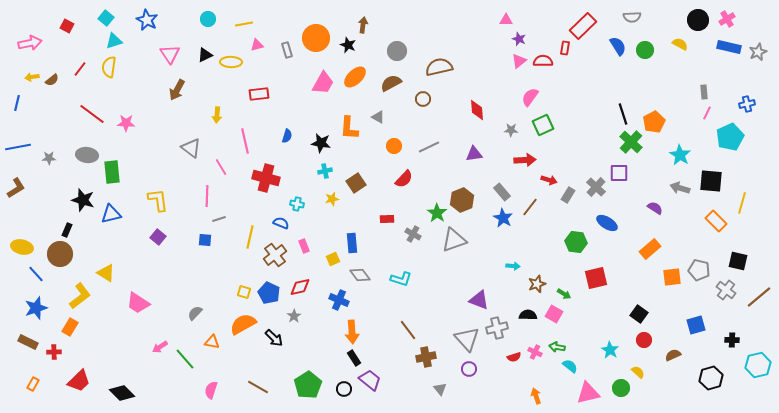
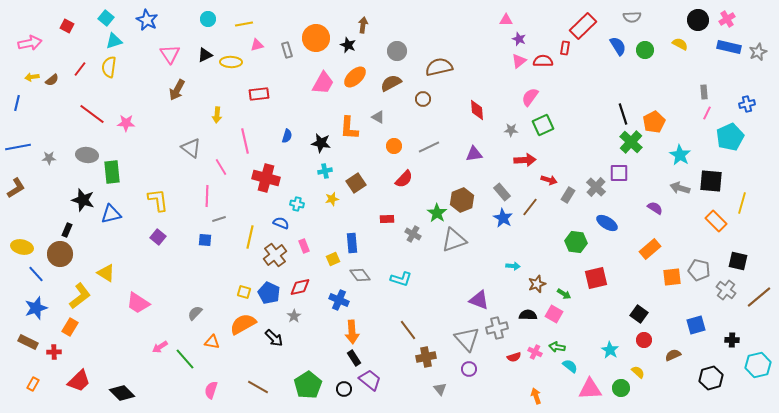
pink triangle at (588, 393): moved 2 px right, 4 px up; rotated 10 degrees clockwise
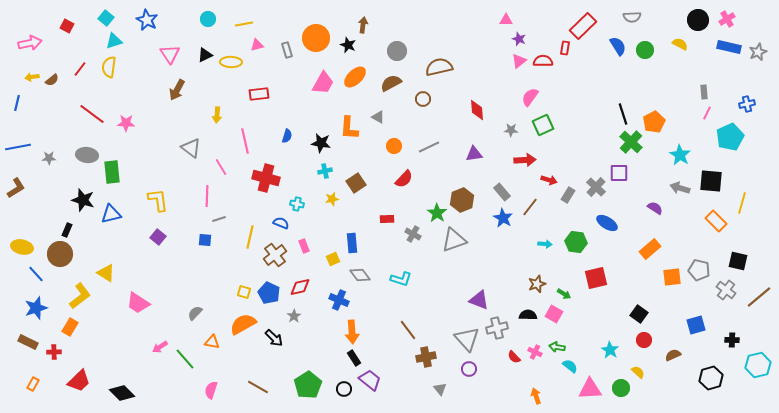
cyan arrow at (513, 266): moved 32 px right, 22 px up
red semicircle at (514, 357): rotated 64 degrees clockwise
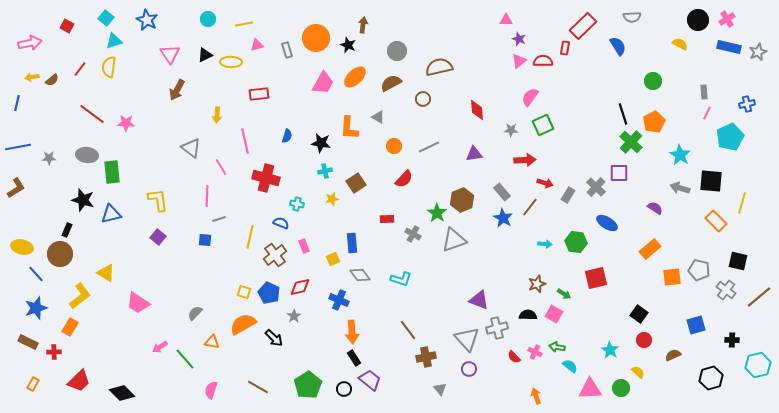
green circle at (645, 50): moved 8 px right, 31 px down
red arrow at (549, 180): moved 4 px left, 3 px down
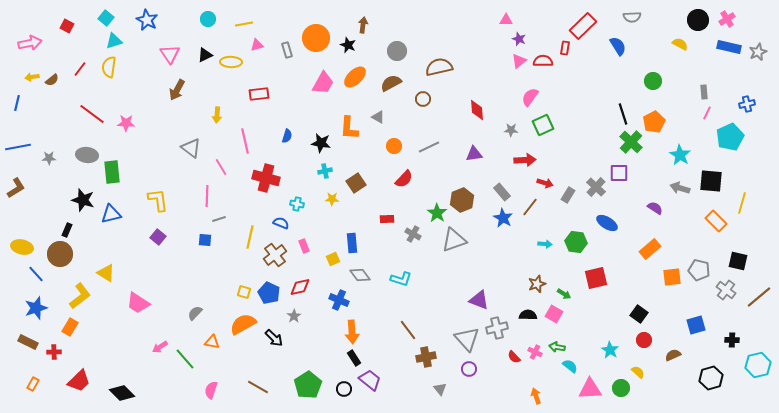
yellow star at (332, 199): rotated 16 degrees clockwise
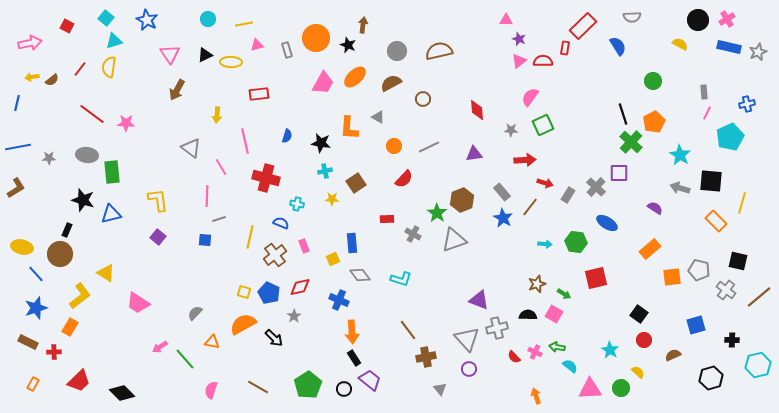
brown semicircle at (439, 67): moved 16 px up
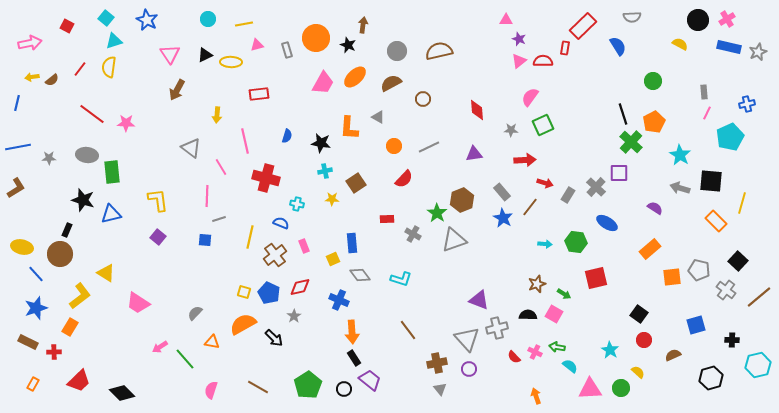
black square at (738, 261): rotated 30 degrees clockwise
brown cross at (426, 357): moved 11 px right, 6 px down
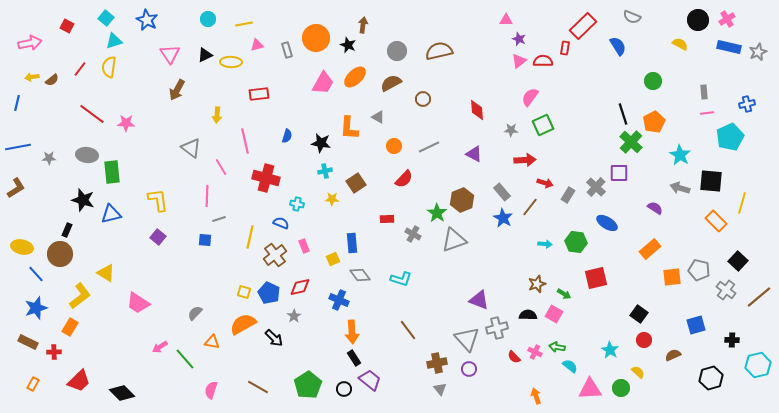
gray semicircle at (632, 17): rotated 24 degrees clockwise
pink line at (707, 113): rotated 56 degrees clockwise
purple triangle at (474, 154): rotated 36 degrees clockwise
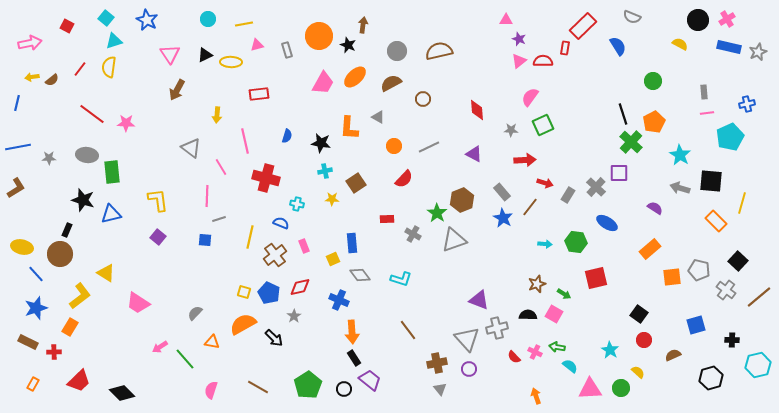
orange circle at (316, 38): moved 3 px right, 2 px up
